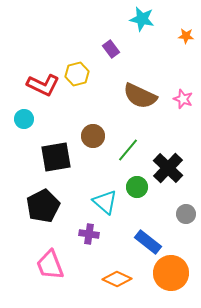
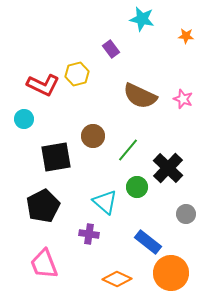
pink trapezoid: moved 6 px left, 1 px up
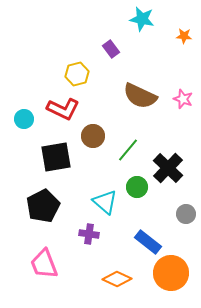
orange star: moved 2 px left
red L-shape: moved 20 px right, 24 px down
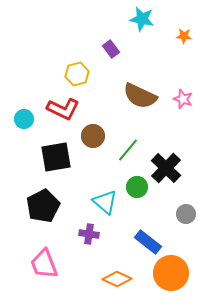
black cross: moved 2 px left
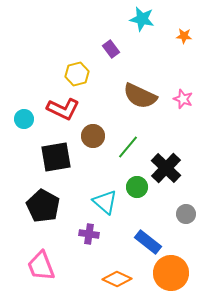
green line: moved 3 px up
black pentagon: rotated 16 degrees counterclockwise
pink trapezoid: moved 3 px left, 2 px down
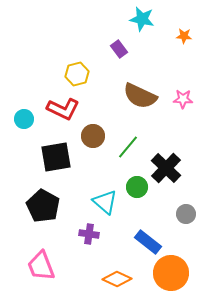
purple rectangle: moved 8 px right
pink star: rotated 18 degrees counterclockwise
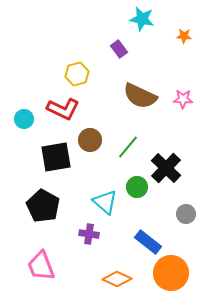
brown circle: moved 3 px left, 4 px down
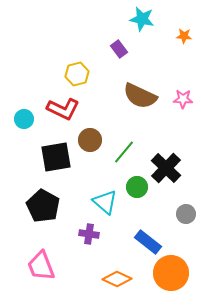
green line: moved 4 px left, 5 px down
